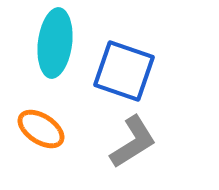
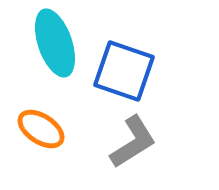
cyan ellipse: rotated 26 degrees counterclockwise
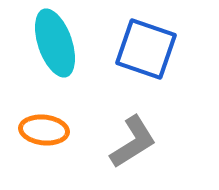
blue square: moved 22 px right, 22 px up
orange ellipse: moved 3 px right, 1 px down; rotated 27 degrees counterclockwise
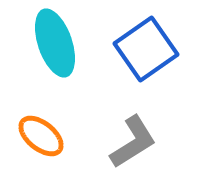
blue square: rotated 36 degrees clockwise
orange ellipse: moved 3 px left, 6 px down; rotated 33 degrees clockwise
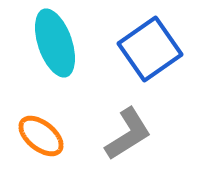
blue square: moved 4 px right
gray L-shape: moved 5 px left, 8 px up
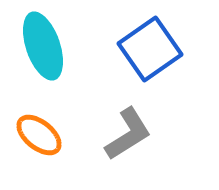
cyan ellipse: moved 12 px left, 3 px down
orange ellipse: moved 2 px left, 1 px up
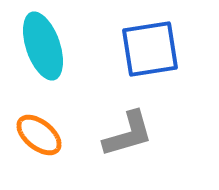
blue square: rotated 26 degrees clockwise
gray L-shape: rotated 16 degrees clockwise
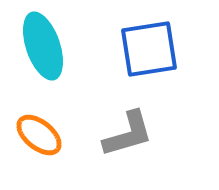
blue square: moved 1 px left
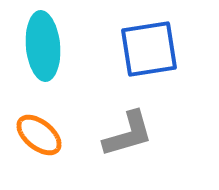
cyan ellipse: rotated 14 degrees clockwise
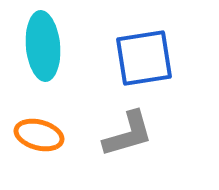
blue square: moved 5 px left, 9 px down
orange ellipse: rotated 24 degrees counterclockwise
